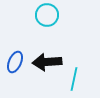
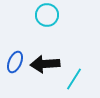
black arrow: moved 2 px left, 2 px down
cyan line: rotated 20 degrees clockwise
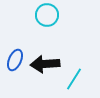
blue ellipse: moved 2 px up
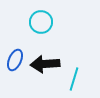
cyan circle: moved 6 px left, 7 px down
cyan line: rotated 15 degrees counterclockwise
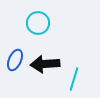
cyan circle: moved 3 px left, 1 px down
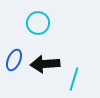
blue ellipse: moved 1 px left
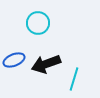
blue ellipse: rotated 45 degrees clockwise
black arrow: moved 1 px right; rotated 16 degrees counterclockwise
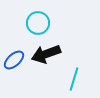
blue ellipse: rotated 20 degrees counterclockwise
black arrow: moved 10 px up
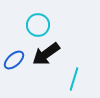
cyan circle: moved 2 px down
black arrow: rotated 16 degrees counterclockwise
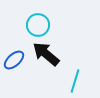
black arrow: rotated 76 degrees clockwise
cyan line: moved 1 px right, 2 px down
